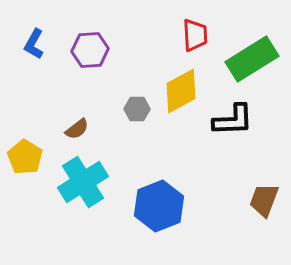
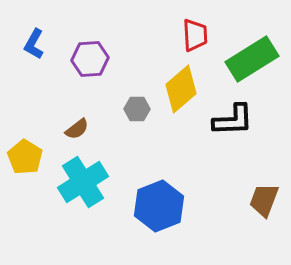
purple hexagon: moved 9 px down
yellow diamond: moved 2 px up; rotated 12 degrees counterclockwise
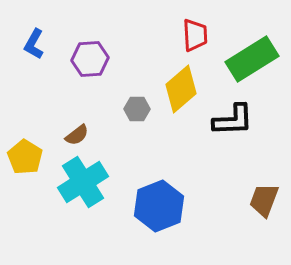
brown semicircle: moved 6 px down
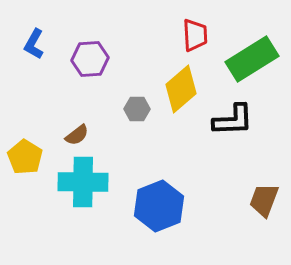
cyan cross: rotated 33 degrees clockwise
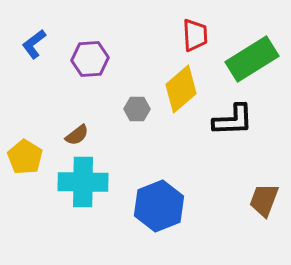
blue L-shape: rotated 24 degrees clockwise
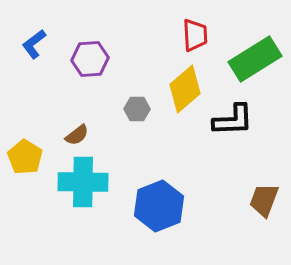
green rectangle: moved 3 px right
yellow diamond: moved 4 px right
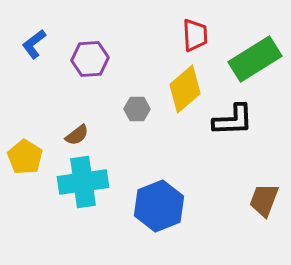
cyan cross: rotated 9 degrees counterclockwise
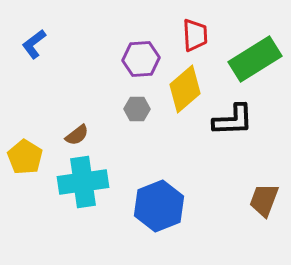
purple hexagon: moved 51 px right
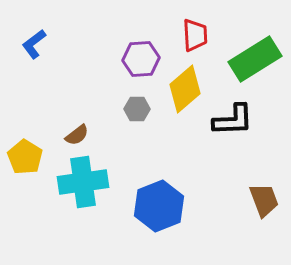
brown trapezoid: rotated 138 degrees clockwise
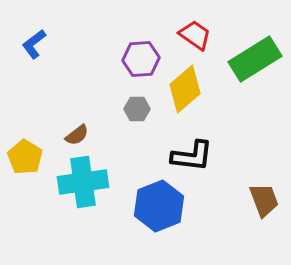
red trapezoid: rotated 52 degrees counterclockwise
black L-shape: moved 41 px left, 36 px down; rotated 9 degrees clockwise
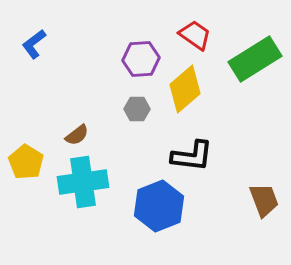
yellow pentagon: moved 1 px right, 5 px down
